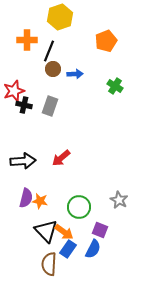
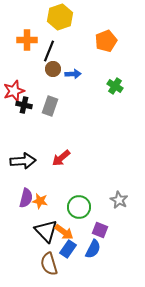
blue arrow: moved 2 px left
brown semicircle: rotated 20 degrees counterclockwise
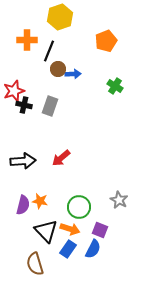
brown circle: moved 5 px right
purple semicircle: moved 3 px left, 7 px down
orange arrow: moved 6 px right, 3 px up; rotated 18 degrees counterclockwise
brown semicircle: moved 14 px left
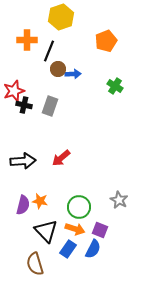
yellow hexagon: moved 1 px right
orange arrow: moved 5 px right
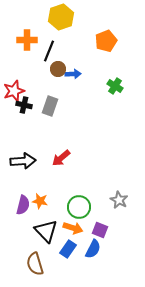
orange arrow: moved 2 px left, 1 px up
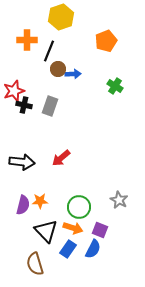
black arrow: moved 1 px left, 1 px down; rotated 10 degrees clockwise
orange star: rotated 14 degrees counterclockwise
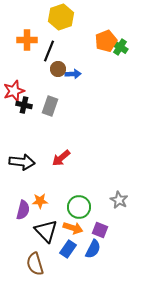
green cross: moved 5 px right, 39 px up
purple semicircle: moved 5 px down
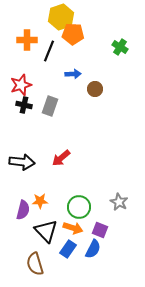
orange pentagon: moved 33 px left, 7 px up; rotated 25 degrees clockwise
brown circle: moved 37 px right, 20 px down
red star: moved 7 px right, 6 px up
gray star: moved 2 px down
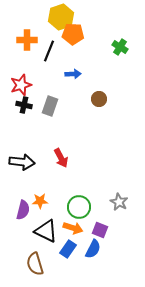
brown circle: moved 4 px right, 10 px down
red arrow: rotated 78 degrees counterclockwise
black triangle: rotated 20 degrees counterclockwise
